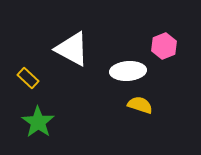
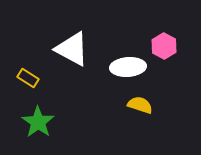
pink hexagon: rotated 10 degrees counterclockwise
white ellipse: moved 4 px up
yellow rectangle: rotated 10 degrees counterclockwise
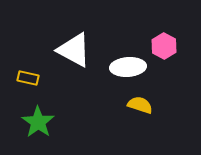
white triangle: moved 2 px right, 1 px down
yellow rectangle: rotated 20 degrees counterclockwise
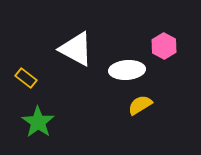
white triangle: moved 2 px right, 1 px up
white ellipse: moved 1 px left, 3 px down
yellow rectangle: moved 2 px left; rotated 25 degrees clockwise
yellow semicircle: rotated 50 degrees counterclockwise
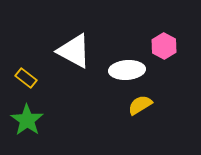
white triangle: moved 2 px left, 2 px down
green star: moved 11 px left, 2 px up
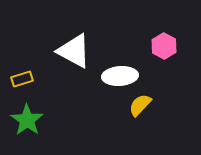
white ellipse: moved 7 px left, 6 px down
yellow rectangle: moved 4 px left, 1 px down; rotated 55 degrees counterclockwise
yellow semicircle: rotated 15 degrees counterclockwise
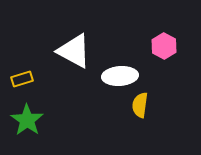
yellow semicircle: rotated 35 degrees counterclockwise
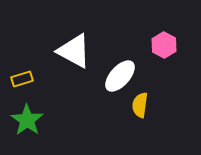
pink hexagon: moved 1 px up
white ellipse: rotated 44 degrees counterclockwise
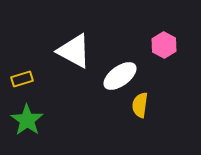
white ellipse: rotated 12 degrees clockwise
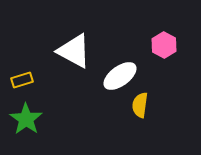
yellow rectangle: moved 1 px down
green star: moved 1 px left, 1 px up
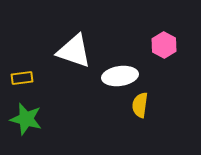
white triangle: rotated 9 degrees counterclockwise
white ellipse: rotated 28 degrees clockwise
yellow rectangle: moved 2 px up; rotated 10 degrees clockwise
green star: rotated 20 degrees counterclockwise
